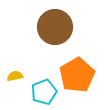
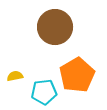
cyan pentagon: rotated 15 degrees clockwise
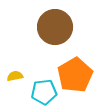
orange pentagon: moved 2 px left
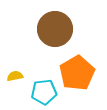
brown circle: moved 2 px down
orange pentagon: moved 2 px right, 2 px up
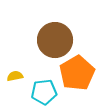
brown circle: moved 11 px down
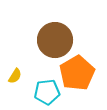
yellow semicircle: rotated 133 degrees clockwise
cyan pentagon: moved 3 px right
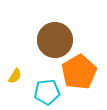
orange pentagon: moved 2 px right, 1 px up
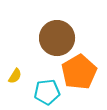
brown circle: moved 2 px right, 2 px up
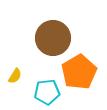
brown circle: moved 4 px left
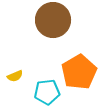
brown circle: moved 18 px up
yellow semicircle: rotated 35 degrees clockwise
